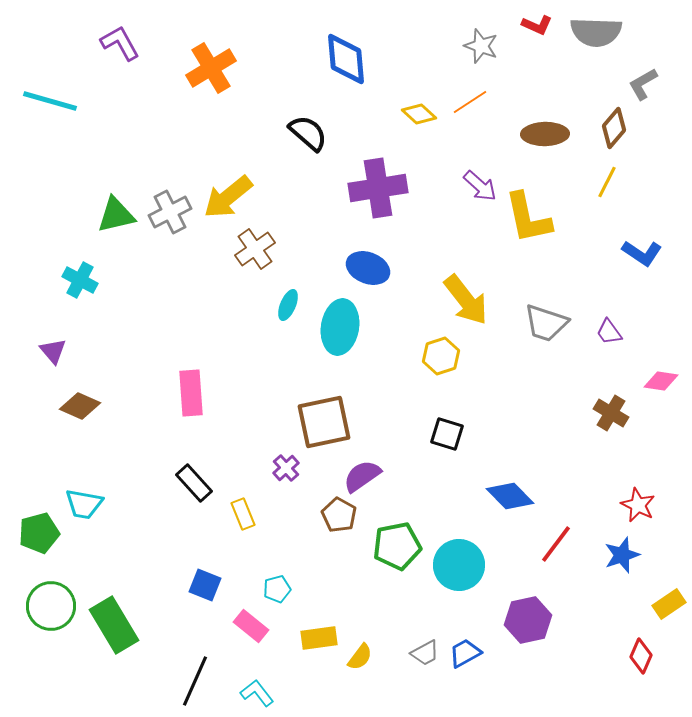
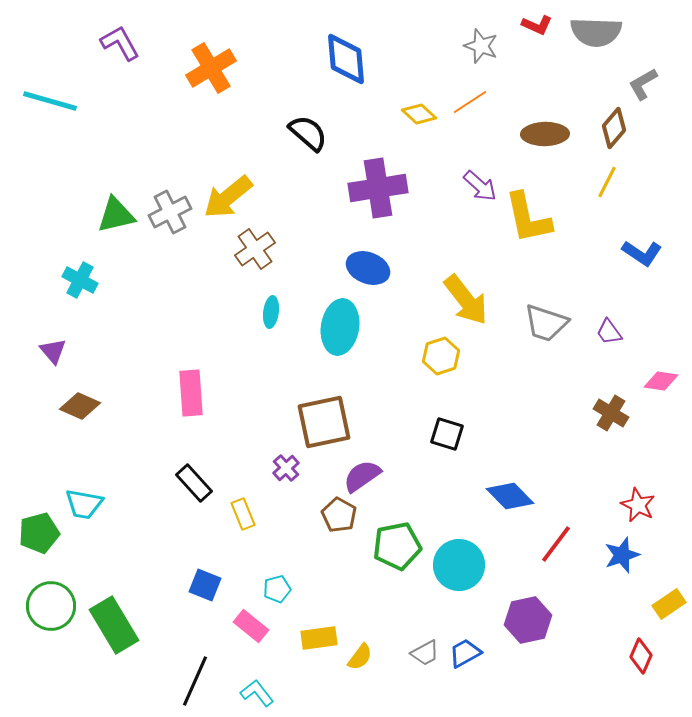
cyan ellipse at (288, 305): moved 17 px left, 7 px down; rotated 16 degrees counterclockwise
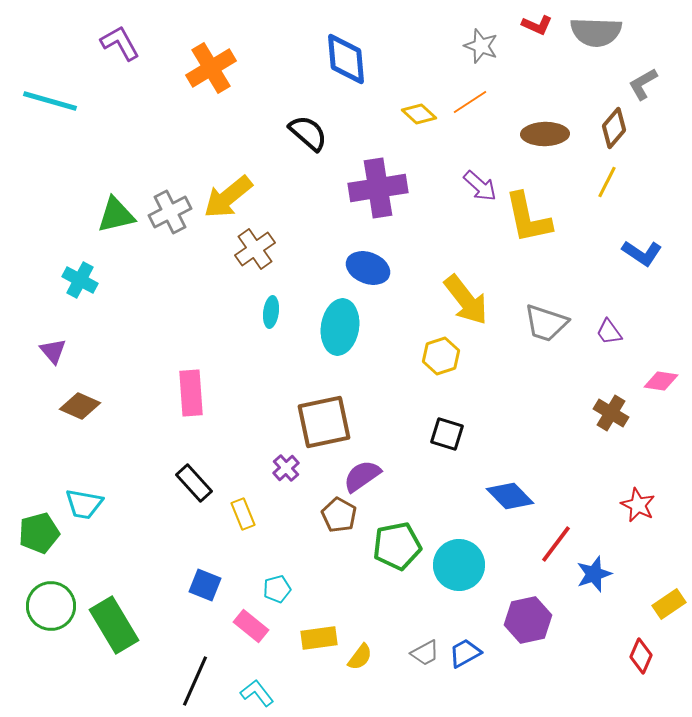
blue star at (622, 555): moved 28 px left, 19 px down
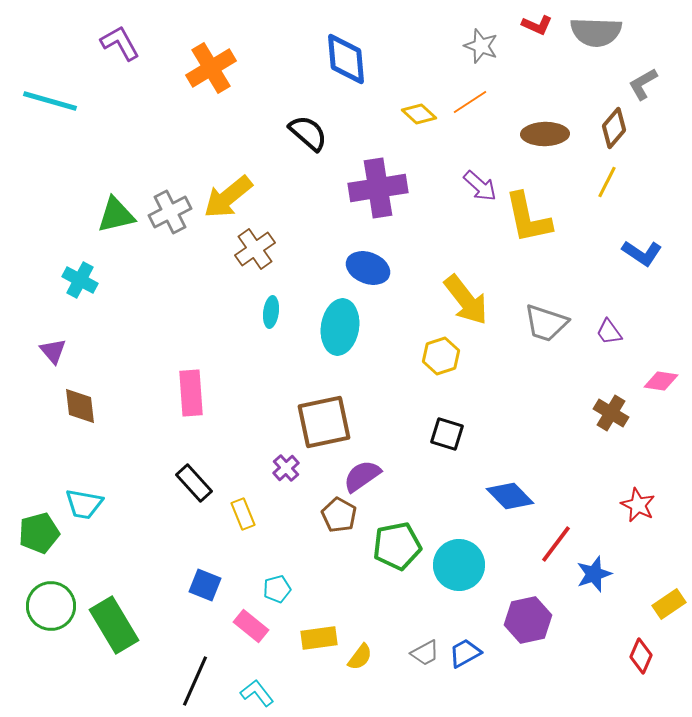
brown diamond at (80, 406): rotated 60 degrees clockwise
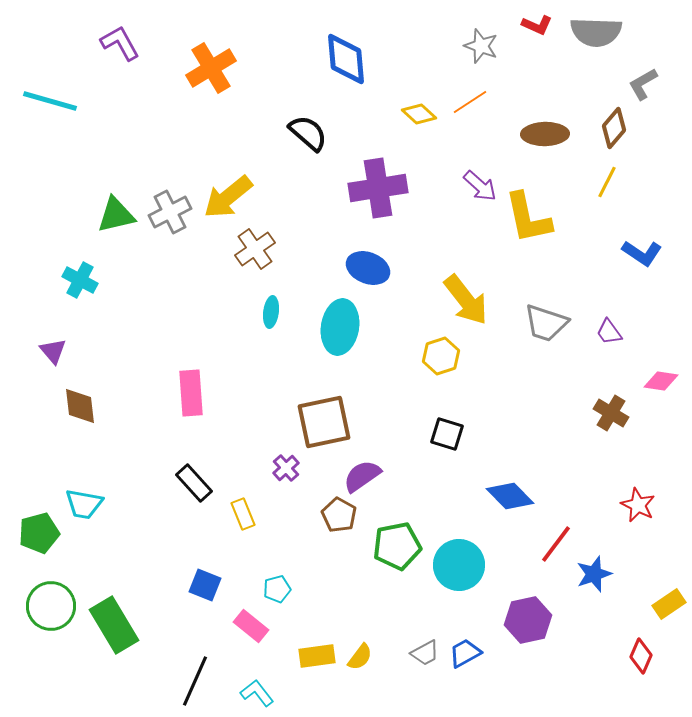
yellow rectangle at (319, 638): moved 2 px left, 18 px down
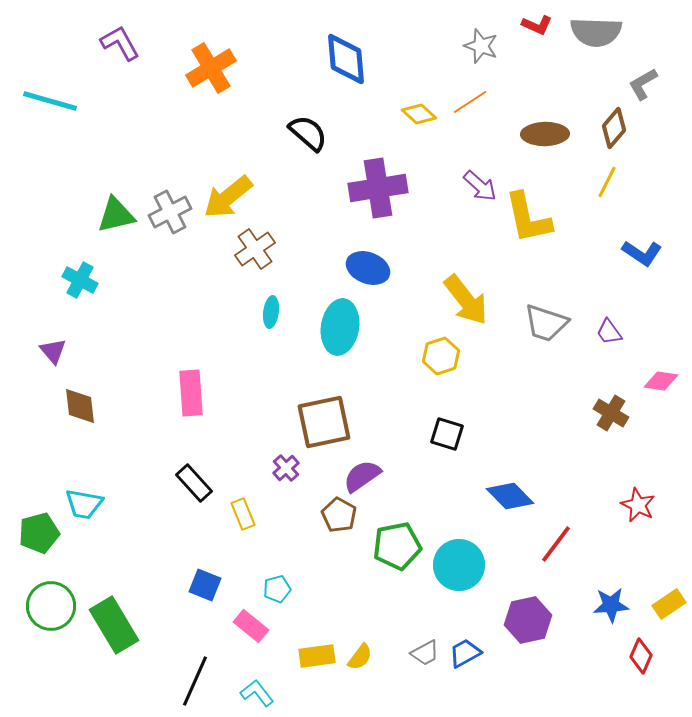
blue star at (594, 574): moved 17 px right, 31 px down; rotated 15 degrees clockwise
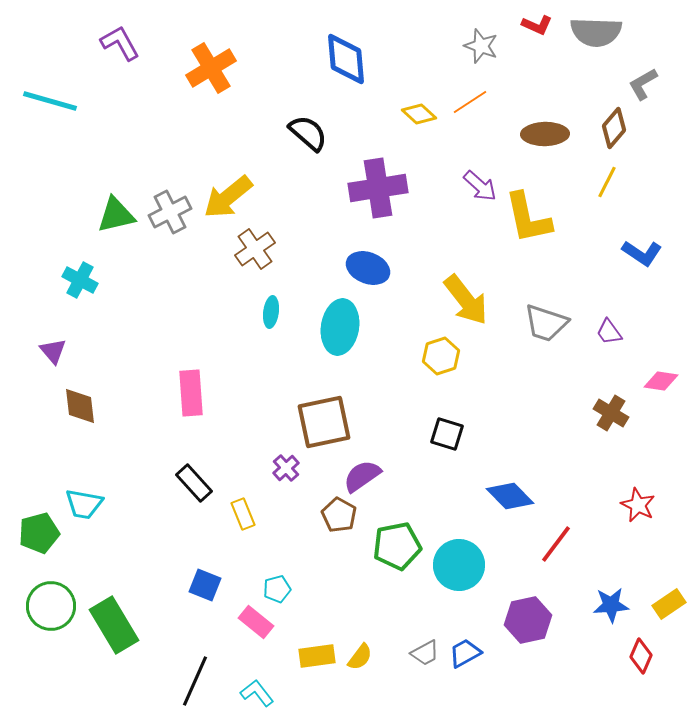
pink rectangle at (251, 626): moved 5 px right, 4 px up
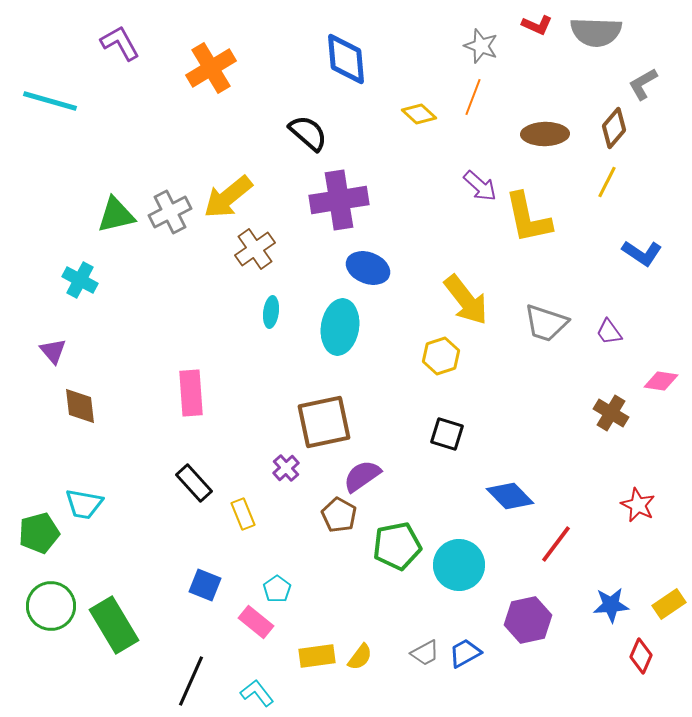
orange line at (470, 102): moved 3 px right, 5 px up; rotated 36 degrees counterclockwise
purple cross at (378, 188): moved 39 px left, 12 px down
cyan pentagon at (277, 589): rotated 20 degrees counterclockwise
black line at (195, 681): moved 4 px left
